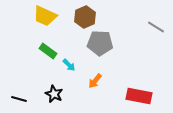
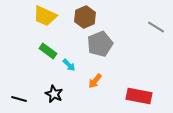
gray pentagon: moved 1 px down; rotated 25 degrees counterclockwise
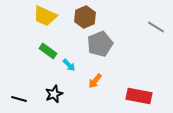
black star: rotated 24 degrees clockwise
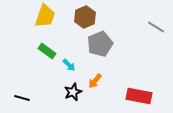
yellow trapezoid: rotated 95 degrees counterclockwise
green rectangle: moved 1 px left
black star: moved 19 px right, 2 px up
black line: moved 3 px right, 1 px up
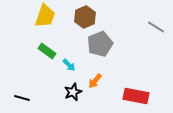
red rectangle: moved 3 px left
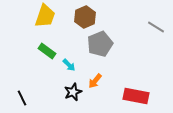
black line: rotated 49 degrees clockwise
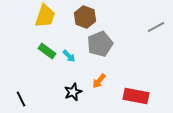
brown hexagon: rotated 15 degrees counterclockwise
gray line: rotated 60 degrees counterclockwise
cyan arrow: moved 9 px up
orange arrow: moved 4 px right
black line: moved 1 px left, 1 px down
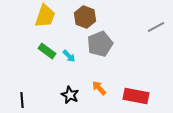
orange arrow: moved 7 px down; rotated 98 degrees clockwise
black star: moved 3 px left, 3 px down; rotated 24 degrees counterclockwise
black line: moved 1 px right, 1 px down; rotated 21 degrees clockwise
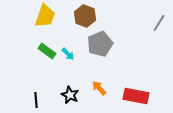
brown hexagon: moved 1 px up
gray line: moved 3 px right, 4 px up; rotated 30 degrees counterclockwise
cyan arrow: moved 1 px left, 2 px up
black line: moved 14 px right
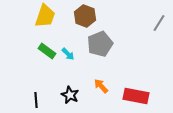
orange arrow: moved 2 px right, 2 px up
